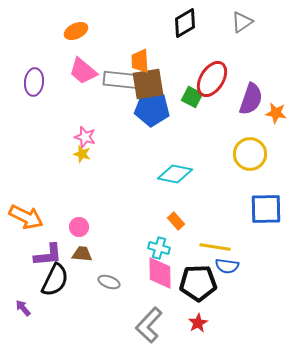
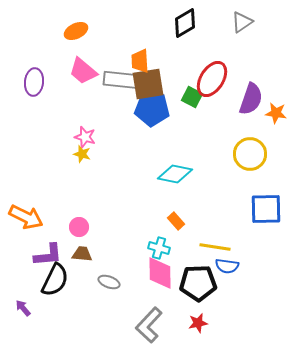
red star: rotated 18 degrees clockwise
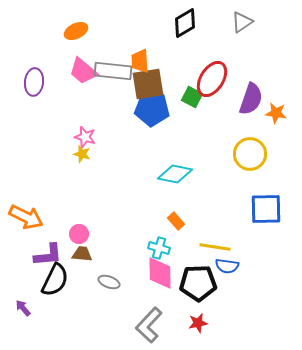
gray rectangle: moved 9 px left, 9 px up
pink circle: moved 7 px down
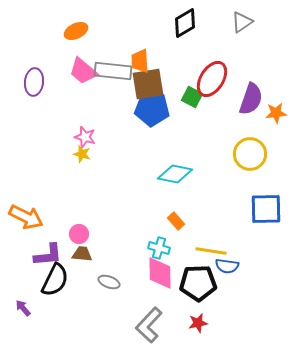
orange star: rotated 15 degrees counterclockwise
yellow line: moved 4 px left, 4 px down
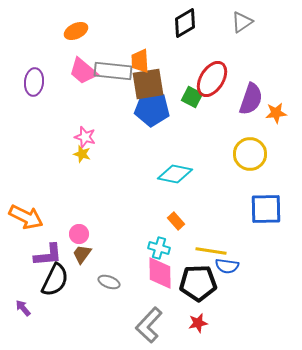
brown trapezoid: rotated 60 degrees counterclockwise
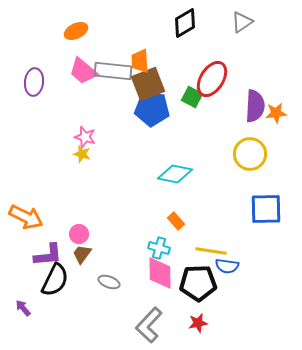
brown square: rotated 12 degrees counterclockwise
purple semicircle: moved 4 px right, 7 px down; rotated 16 degrees counterclockwise
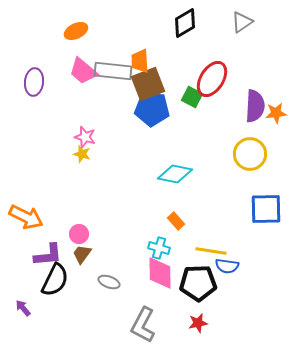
gray L-shape: moved 6 px left; rotated 15 degrees counterclockwise
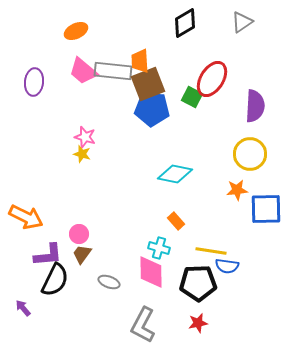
orange star: moved 39 px left, 77 px down
pink diamond: moved 9 px left, 1 px up
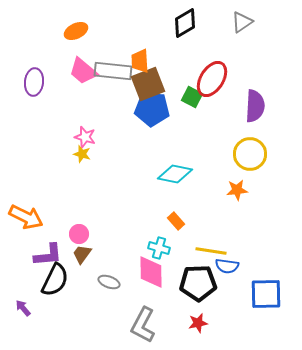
blue square: moved 85 px down
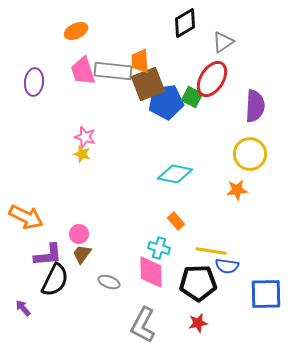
gray triangle: moved 19 px left, 20 px down
pink trapezoid: rotated 32 degrees clockwise
blue pentagon: moved 14 px right, 7 px up; rotated 12 degrees counterclockwise
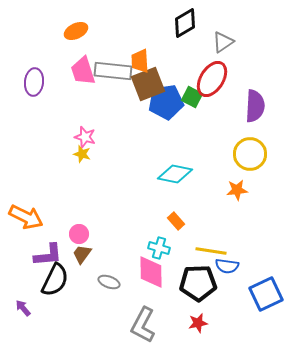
blue square: rotated 24 degrees counterclockwise
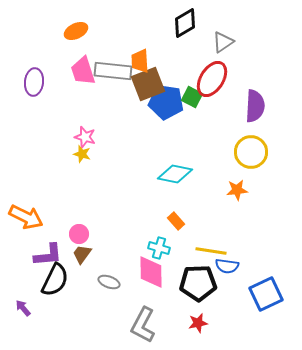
blue pentagon: rotated 16 degrees clockwise
yellow circle: moved 1 px right, 2 px up
